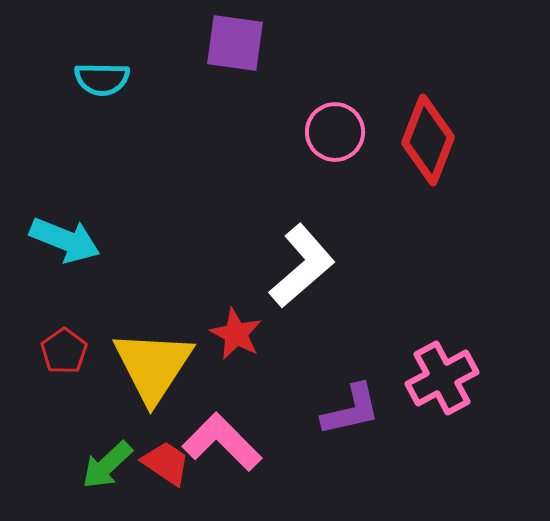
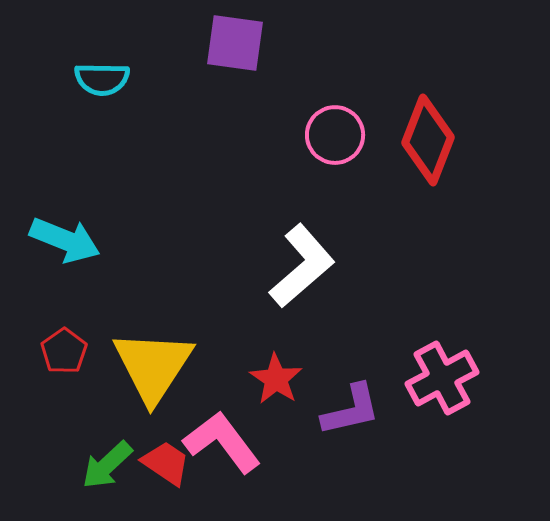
pink circle: moved 3 px down
red star: moved 40 px right, 45 px down; rotated 6 degrees clockwise
pink L-shape: rotated 8 degrees clockwise
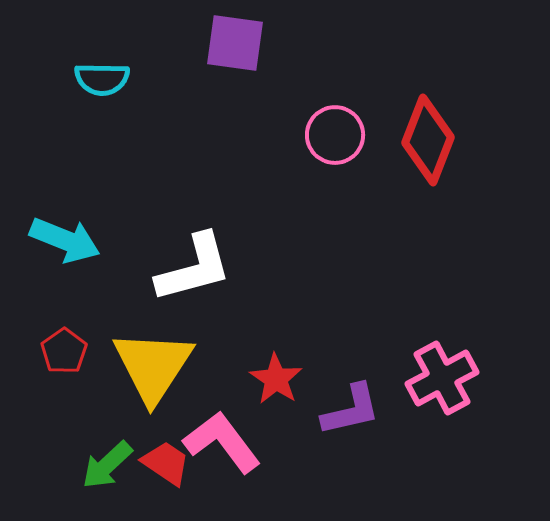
white L-shape: moved 108 px left, 2 px down; rotated 26 degrees clockwise
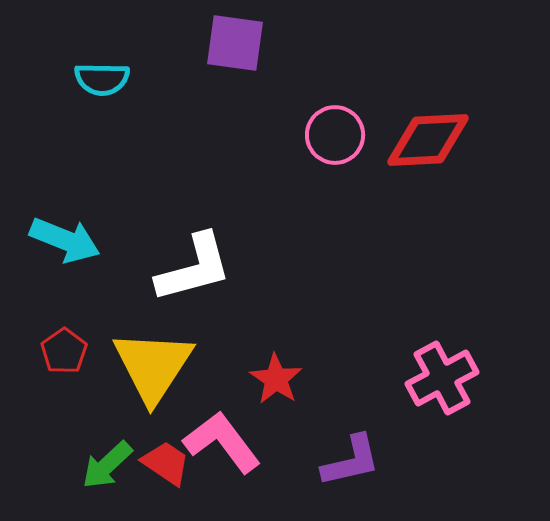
red diamond: rotated 66 degrees clockwise
purple L-shape: moved 51 px down
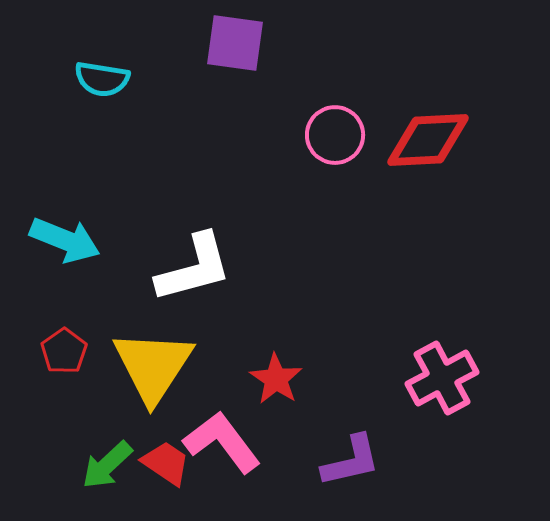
cyan semicircle: rotated 8 degrees clockwise
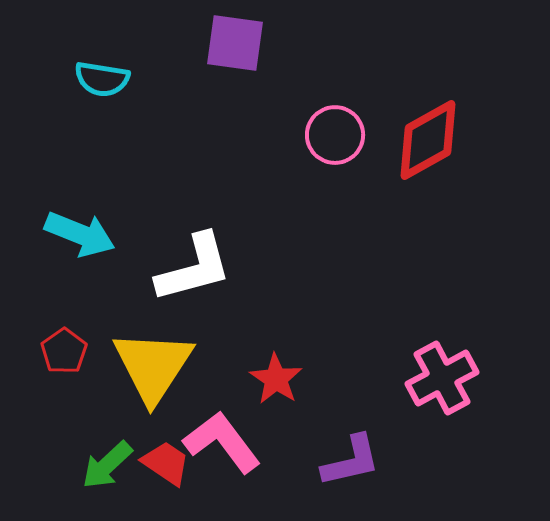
red diamond: rotated 26 degrees counterclockwise
cyan arrow: moved 15 px right, 6 px up
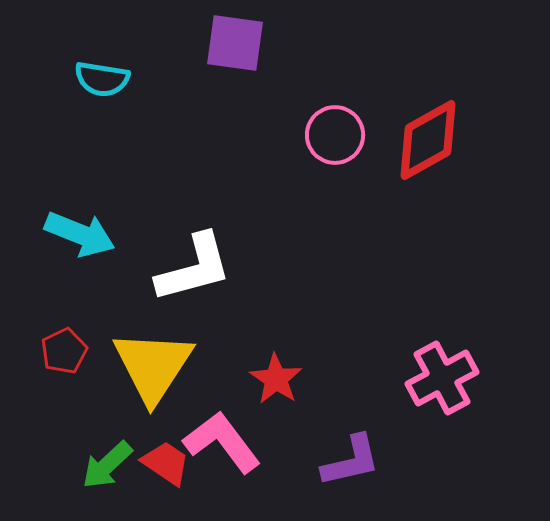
red pentagon: rotated 9 degrees clockwise
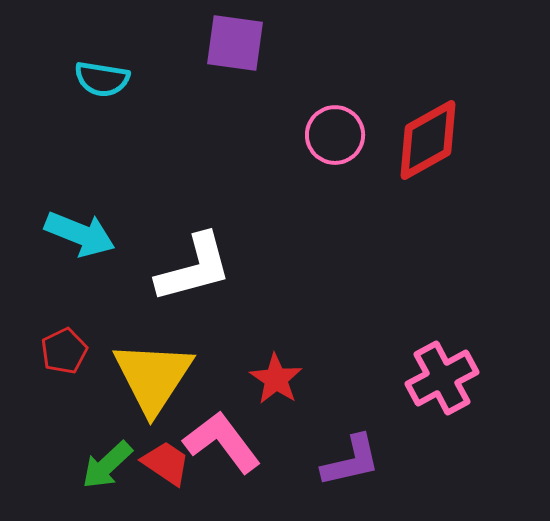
yellow triangle: moved 11 px down
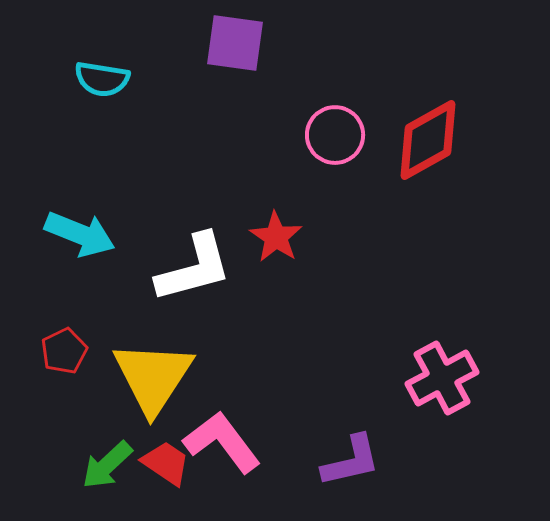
red star: moved 142 px up
